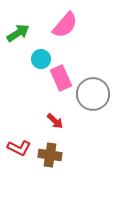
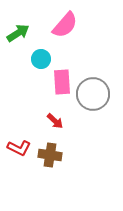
pink rectangle: moved 1 px right, 4 px down; rotated 20 degrees clockwise
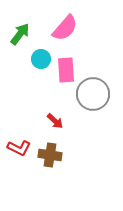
pink semicircle: moved 3 px down
green arrow: moved 2 px right, 1 px down; rotated 20 degrees counterclockwise
pink rectangle: moved 4 px right, 12 px up
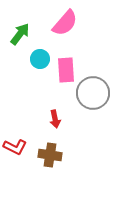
pink semicircle: moved 5 px up
cyan circle: moved 1 px left
gray circle: moved 1 px up
red arrow: moved 2 px up; rotated 36 degrees clockwise
red L-shape: moved 4 px left, 1 px up
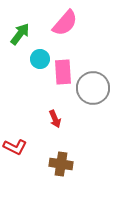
pink rectangle: moved 3 px left, 2 px down
gray circle: moved 5 px up
red arrow: rotated 12 degrees counterclockwise
brown cross: moved 11 px right, 9 px down
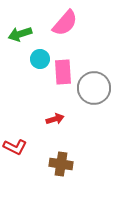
green arrow: rotated 145 degrees counterclockwise
gray circle: moved 1 px right
red arrow: rotated 84 degrees counterclockwise
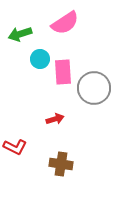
pink semicircle: rotated 16 degrees clockwise
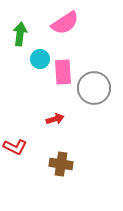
green arrow: rotated 115 degrees clockwise
